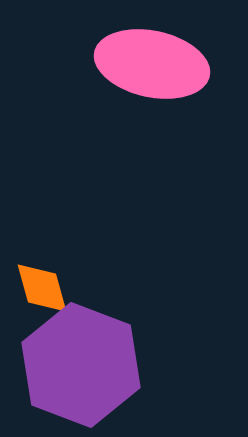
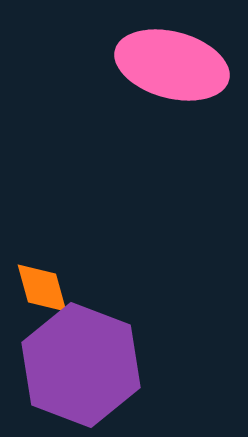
pink ellipse: moved 20 px right, 1 px down; rotated 3 degrees clockwise
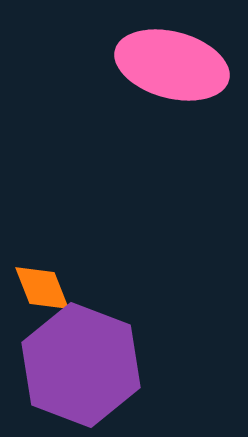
orange diamond: rotated 6 degrees counterclockwise
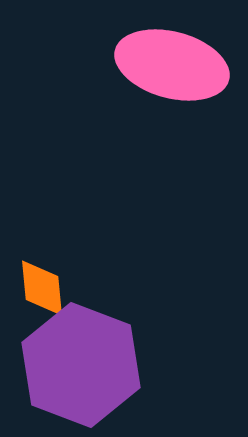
orange diamond: rotated 16 degrees clockwise
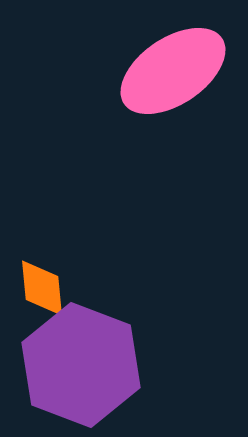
pink ellipse: moved 1 px right, 6 px down; rotated 49 degrees counterclockwise
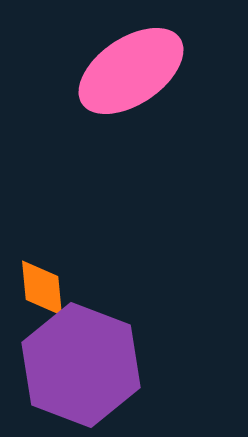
pink ellipse: moved 42 px left
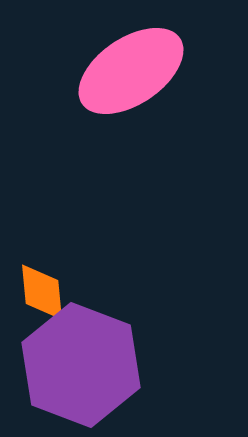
orange diamond: moved 4 px down
